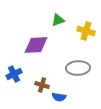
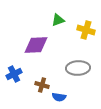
yellow cross: moved 1 px up
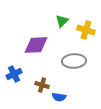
green triangle: moved 4 px right, 1 px down; rotated 24 degrees counterclockwise
gray ellipse: moved 4 px left, 7 px up
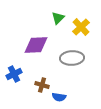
green triangle: moved 4 px left, 3 px up
yellow cross: moved 5 px left, 3 px up; rotated 30 degrees clockwise
gray ellipse: moved 2 px left, 3 px up
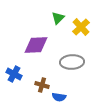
gray ellipse: moved 4 px down
blue cross: rotated 35 degrees counterclockwise
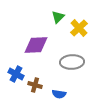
green triangle: moved 1 px up
yellow cross: moved 2 px left, 1 px down
blue cross: moved 2 px right
brown cross: moved 7 px left
blue semicircle: moved 3 px up
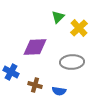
purple diamond: moved 1 px left, 2 px down
blue cross: moved 5 px left, 2 px up
blue semicircle: moved 3 px up
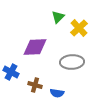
blue semicircle: moved 2 px left, 2 px down
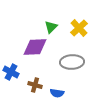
green triangle: moved 7 px left, 10 px down
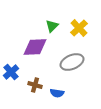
green triangle: moved 1 px right, 1 px up
gray ellipse: rotated 20 degrees counterclockwise
blue cross: rotated 21 degrees clockwise
